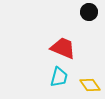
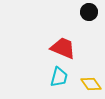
yellow diamond: moved 1 px right, 1 px up
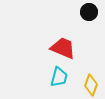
yellow diamond: moved 1 px down; rotated 55 degrees clockwise
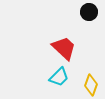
red trapezoid: moved 1 px right; rotated 20 degrees clockwise
cyan trapezoid: rotated 30 degrees clockwise
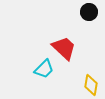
cyan trapezoid: moved 15 px left, 8 px up
yellow diamond: rotated 10 degrees counterclockwise
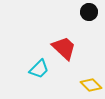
cyan trapezoid: moved 5 px left
yellow diamond: rotated 55 degrees counterclockwise
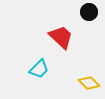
red trapezoid: moved 3 px left, 11 px up
yellow diamond: moved 2 px left, 2 px up
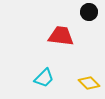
red trapezoid: moved 1 px up; rotated 36 degrees counterclockwise
cyan trapezoid: moved 5 px right, 9 px down
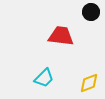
black circle: moved 2 px right
yellow diamond: rotated 65 degrees counterclockwise
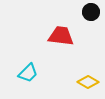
cyan trapezoid: moved 16 px left, 5 px up
yellow diamond: moved 1 px left, 1 px up; rotated 50 degrees clockwise
